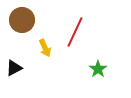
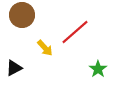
brown circle: moved 5 px up
red line: rotated 24 degrees clockwise
yellow arrow: rotated 18 degrees counterclockwise
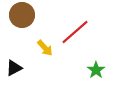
green star: moved 2 px left, 1 px down
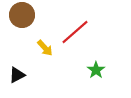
black triangle: moved 3 px right, 7 px down
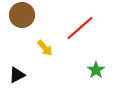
red line: moved 5 px right, 4 px up
